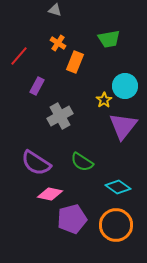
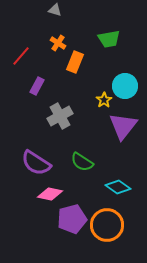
red line: moved 2 px right
orange circle: moved 9 px left
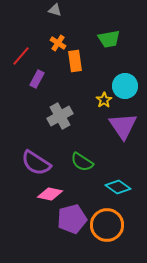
orange rectangle: moved 1 px up; rotated 30 degrees counterclockwise
purple rectangle: moved 7 px up
purple triangle: rotated 12 degrees counterclockwise
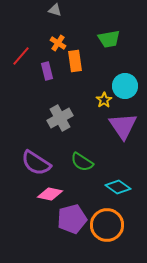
purple rectangle: moved 10 px right, 8 px up; rotated 42 degrees counterclockwise
gray cross: moved 2 px down
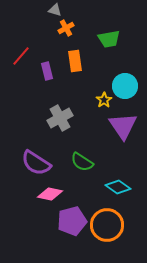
orange cross: moved 8 px right, 15 px up; rotated 28 degrees clockwise
purple pentagon: moved 2 px down
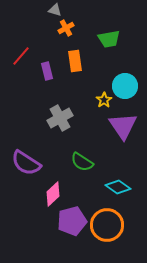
purple semicircle: moved 10 px left
pink diamond: moved 3 px right; rotated 55 degrees counterclockwise
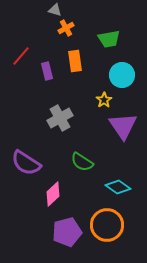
cyan circle: moved 3 px left, 11 px up
purple pentagon: moved 5 px left, 11 px down
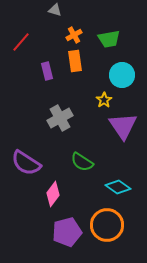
orange cross: moved 8 px right, 7 px down
red line: moved 14 px up
pink diamond: rotated 10 degrees counterclockwise
